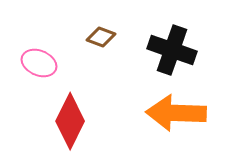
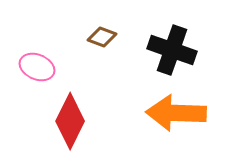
brown diamond: moved 1 px right
pink ellipse: moved 2 px left, 4 px down
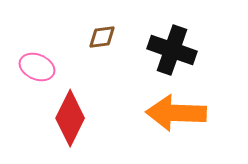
brown diamond: rotated 28 degrees counterclockwise
red diamond: moved 3 px up
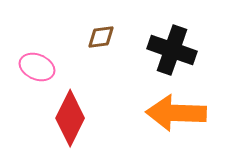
brown diamond: moved 1 px left
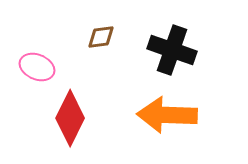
orange arrow: moved 9 px left, 2 px down
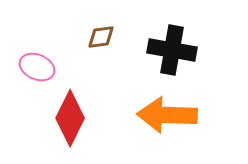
black cross: rotated 9 degrees counterclockwise
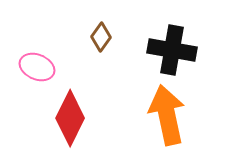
brown diamond: rotated 48 degrees counterclockwise
orange arrow: rotated 76 degrees clockwise
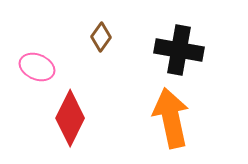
black cross: moved 7 px right
orange arrow: moved 4 px right, 3 px down
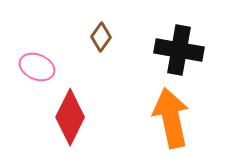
red diamond: moved 1 px up
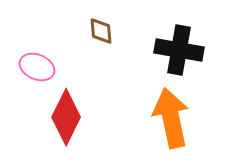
brown diamond: moved 6 px up; rotated 40 degrees counterclockwise
red diamond: moved 4 px left
